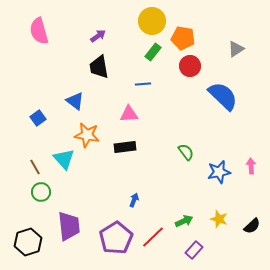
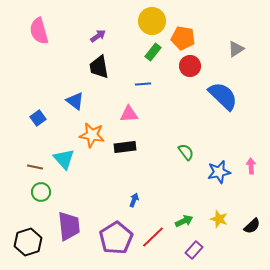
orange star: moved 5 px right
brown line: rotated 49 degrees counterclockwise
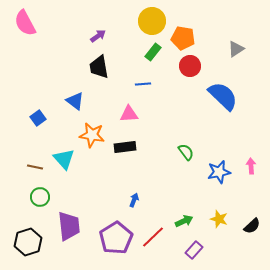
pink semicircle: moved 14 px left, 8 px up; rotated 12 degrees counterclockwise
green circle: moved 1 px left, 5 px down
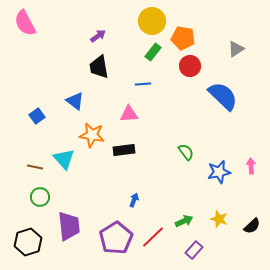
blue square: moved 1 px left, 2 px up
black rectangle: moved 1 px left, 3 px down
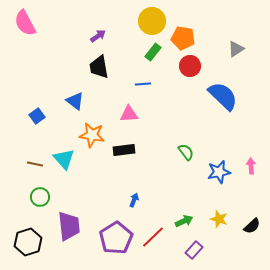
brown line: moved 3 px up
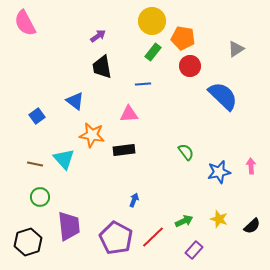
black trapezoid: moved 3 px right
purple pentagon: rotated 12 degrees counterclockwise
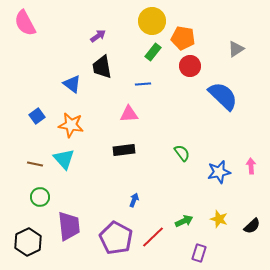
blue triangle: moved 3 px left, 17 px up
orange star: moved 21 px left, 10 px up
green semicircle: moved 4 px left, 1 px down
black hexagon: rotated 8 degrees counterclockwise
purple rectangle: moved 5 px right, 3 px down; rotated 24 degrees counterclockwise
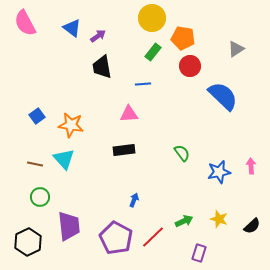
yellow circle: moved 3 px up
blue triangle: moved 56 px up
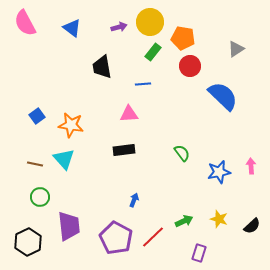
yellow circle: moved 2 px left, 4 px down
purple arrow: moved 21 px right, 9 px up; rotated 21 degrees clockwise
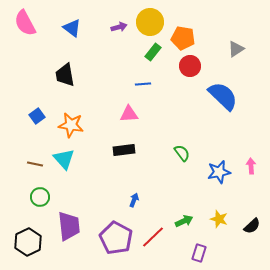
black trapezoid: moved 37 px left, 8 px down
